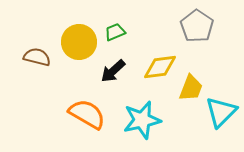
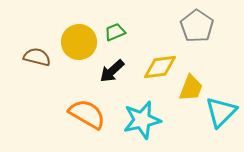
black arrow: moved 1 px left
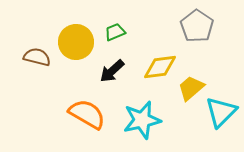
yellow circle: moved 3 px left
yellow trapezoid: rotated 152 degrees counterclockwise
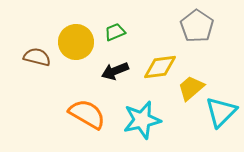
black arrow: moved 3 px right; rotated 20 degrees clockwise
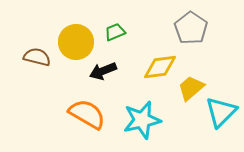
gray pentagon: moved 6 px left, 2 px down
black arrow: moved 12 px left
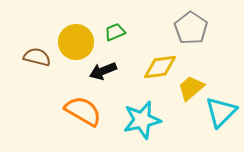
orange semicircle: moved 4 px left, 3 px up
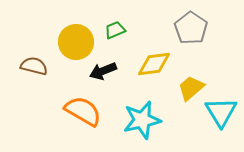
green trapezoid: moved 2 px up
brown semicircle: moved 3 px left, 9 px down
yellow diamond: moved 6 px left, 3 px up
cyan triangle: rotated 16 degrees counterclockwise
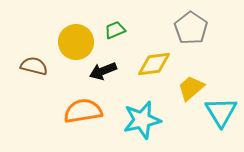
orange semicircle: rotated 39 degrees counterclockwise
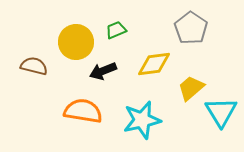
green trapezoid: moved 1 px right
orange semicircle: rotated 18 degrees clockwise
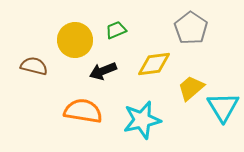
yellow circle: moved 1 px left, 2 px up
cyan triangle: moved 2 px right, 5 px up
